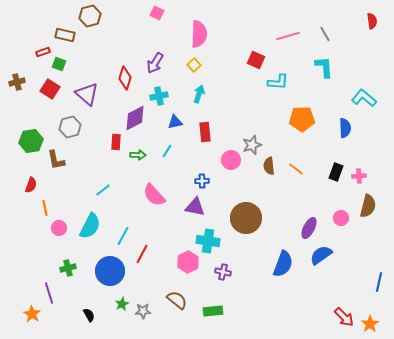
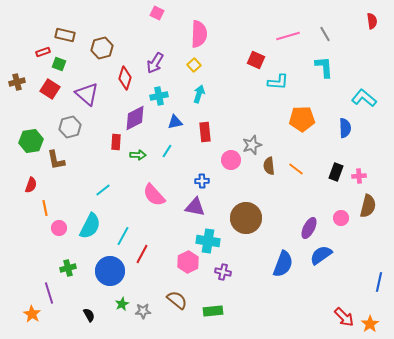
brown hexagon at (90, 16): moved 12 px right, 32 px down
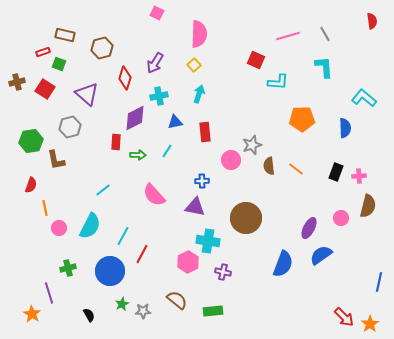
red square at (50, 89): moved 5 px left
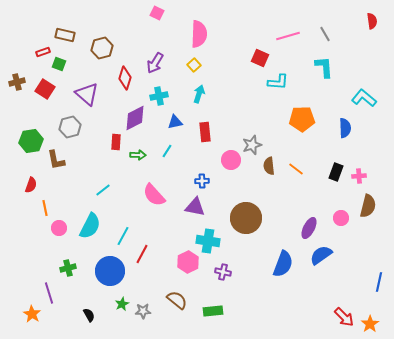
red square at (256, 60): moved 4 px right, 2 px up
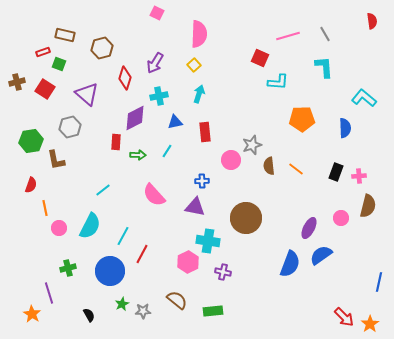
blue semicircle at (283, 264): moved 7 px right
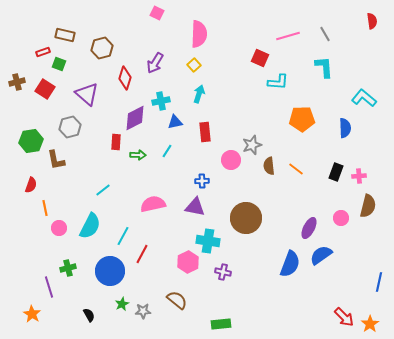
cyan cross at (159, 96): moved 2 px right, 5 px down
pink semicircle at (154, 195): moved 1 px left, 9 px down; rotated 120 degrees clockwise
purple line at (49, 293): moved 6 px up
green rectangle at (213, 311): moved 8 px right, 13 px down
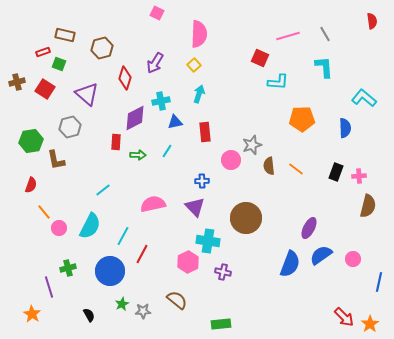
purple triangle at (195, 207): rotated 35 degrees clockwise
orange line at (45, 208): moved 1 px left, 4 px down; rotated 28 degrees counterclockwise
pink circle at (341, 218): moved 12 px right, 41 px down
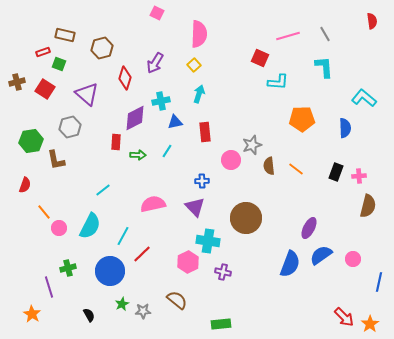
red semicircle at (31, 185): moved 6 px left
red line at (142, 254): rotated 18 degrees clockwise
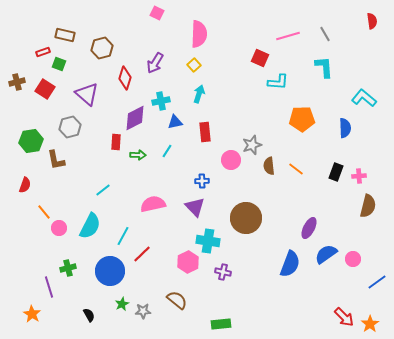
blue semicircle at (321, 255): moved 5 px right, 1 px up
blue line at (379, 282): moved 2 px left; rotated 42 degrees clockwise
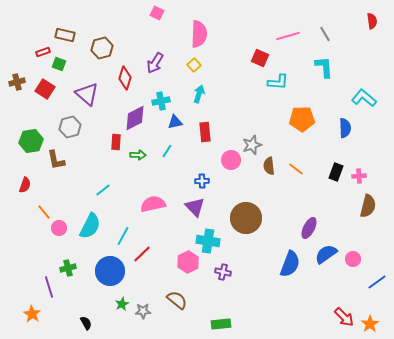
black semicircle at (89, 315): moved 3 px left, 8 px down
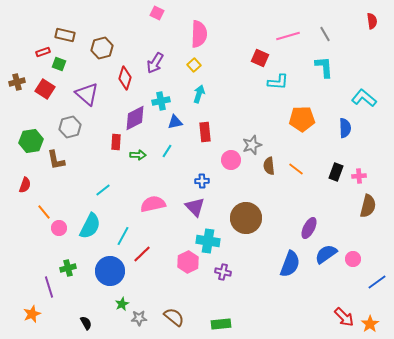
brown semicircle at (177, 300): moved 3 px left, 17 px down
gray star at (143, 311): moved 4 px left, 7 px down
orange star at (32, 314): rotated 18 degrees clockwise
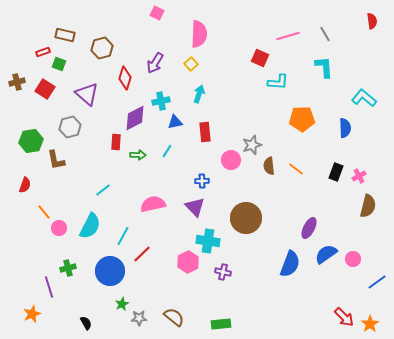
yellow square at (194, 65): moved 3 px left, 1 px up
pink cross at (359, 176): rotated 24 degrees counterclockwise
